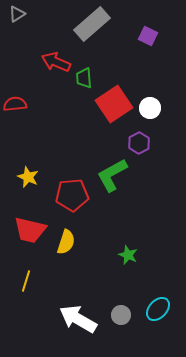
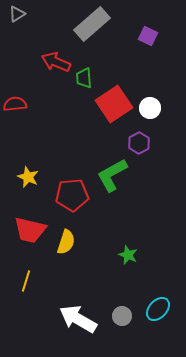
gray circle: moved 1 px right, 1 px down
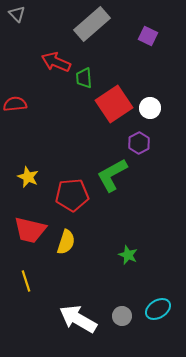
gray triangle: rotated 42 degrees counterclockwise
yellow line: rotated 35 degrees counterclockwise
cyan ellipse: rotated 15 degrees clockwise
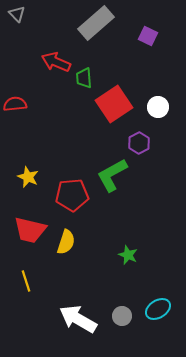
gray rectangle: moved 4 px right, 1 px up
white circle: moved 8 px right, 1 px up
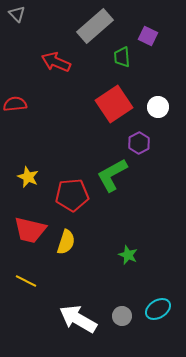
gray rectangle: moved 1 px left, 3 px down
green trapezoid: moved 38 px right, 21 px up
yellow line: rotated 45 degrees counterclockwise
